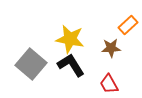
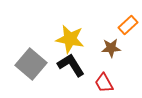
red trapezoid: moved 5 px left, 1 px up
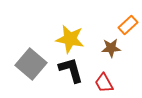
black L-shape: moved 5 px down; rotated 16 degrees clockwise
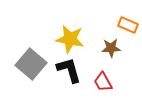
orange rectangle: rotated 66 degrees clockwise
black L-shape: moved 2 px left
red trapezoid: moved 1 px left, 1 px up
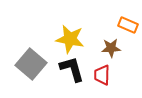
black L-shape: moved 3 px right, 1 px up
red trapezoid: moved 1 px left, 7 px up; rotated 30 degrees clockwise
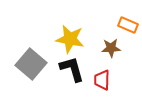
red trapezoid: moved 5 px down
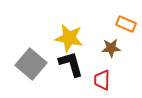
orange rectangle: moved 2 px left, 1 px up
yellow star: moved 1 px left, 1 px up
black L-shape: moved 1 px left, 5 px up
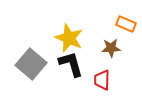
yellow star: rotated 12 degrees clockwise
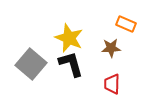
red trapezoid: moved 10 px right, 4 px down
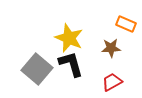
gray square: moved 6 px right, 5 px down
red trapezoid: moved 2 px up; rotated 60 degrees clockwise
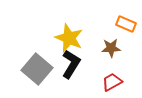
black L-shape: rotated 48 degrees clockwise
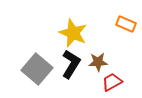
yellow star: moved 4 px right, 5 px up
brown star: moved 13 px left, 14 px down
